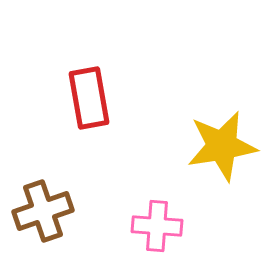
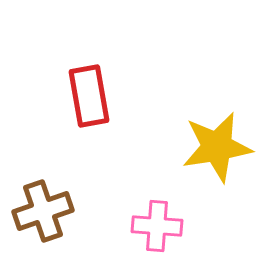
red rectangle: moved 2 px up
yellow star: moved 5 px left, 1 px down
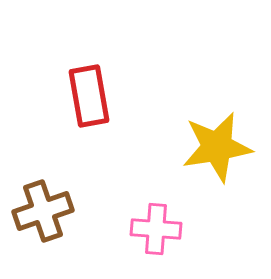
pink cross: moved 1 px left, 3 px down
